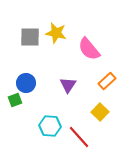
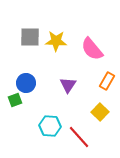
yellow star: moved 8 px down; rotated 10 degrees counterclockwise
pink semicircle: moved 3 px right
orange rectangle: rotated 18 degrees counterclockwise
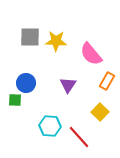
pink semicircle: moved 1 px left, 5 px down
green square: rotated 24 degrees clockwise
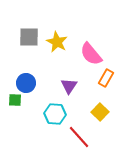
gray square: moved 1 px left
yellow star: moved 1 px right, 1 px down; rotated 25 degrees clockwise
orange rectangle: moved 1 px left, 3 px up
purple triangle: moved 1 px right, 1 px down
cyan hexagon: moved 5 px right, 12 px up
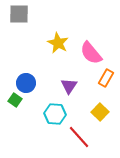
gray square: moved 10 px left, 23 px up
yellow star: moved 1 px right, 1 px down
pink semicircle: moved 1 px up
green square: rotated 32 degrees clockwise
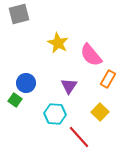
gray square: rotated 15 degrees counterclockwise
pink semicircle: moved 2 px down
orange rectangle: moved 2 px right, 1 px down
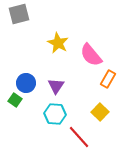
purple triangle: moved 13 px left
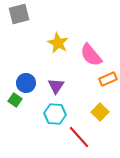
orange rectangle: rotated 36 degrees clockwise
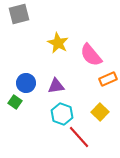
purple triangle: rotated 48 degrees clockwise
green square: moved 2 px down
cyan hexagon: moved 7 px right; rotated 15 degrees clockwise
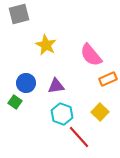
yellow star: moved 12 px left, 2 px down
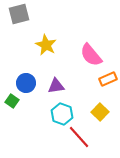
green square: moved 3 px left, 1 px up
